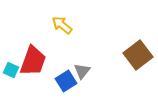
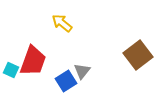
yellow arrow: moved 2 px up
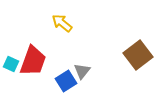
cyan square: moved 6 px up
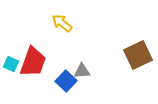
brown square: rotated 12 degrees clockwise
red trapezoid: moved 1 px down
gray triangle: rotated 48 degrees clockwise
blue square: rotated 15 degrees counterclockwise
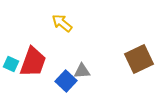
brown square: moved 1 px right, 4 px down
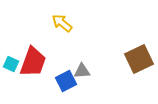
blue square: rotated 20 degrees clockwise
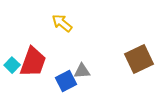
cyan square: moved 1 px right, 1 px down; rotated 21 degrees clockwise
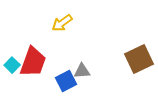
yellow arrow: rotated 75 degrees counterclockwise
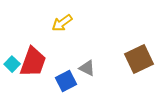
cyan square: moved 1 px up
gray triangle: moved 5 px right, 3 px up; rotated 30 degrees clockwise
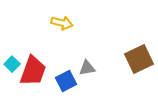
yellow arrow: rotated 130 degrees counterclockwise
red trapezoid: moved 9 px down
gray triangle: rotated 36 degrees counterclockwise
